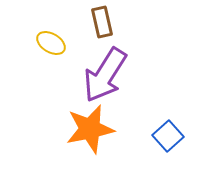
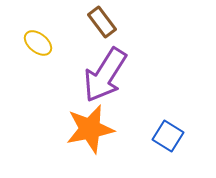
brown rectangle: rotated 24 degrees counterclockwise
yellow ellipse: moved 13 px left; rotated 8 degrees clockwise
blue square: rotated 16 degrees counterclockwise
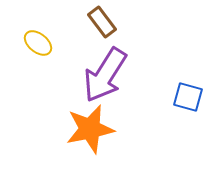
blue square: moved 20 px right, 39 px up; rotated 16 degrees counterclockwise
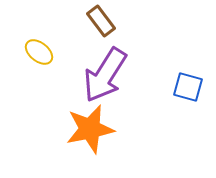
brown rectangle: moved 1 px left, 1 px up
yellow ellipse: moved 1 px right, 9 px down
blue square: moved 10 px up
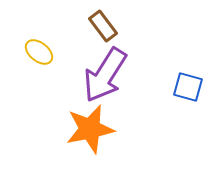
brown rectangle: moved 2 px right, 5 px down
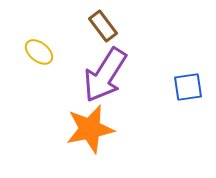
blue square: rotated 24 degrees counterclockwise
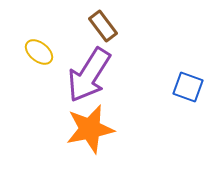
purple arrow: moved 16 px left
blue square: rotated 28 degrees clockwise
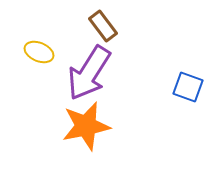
yellow ellipse: rotated 16 degrees counterclockwise
purple arrow: moved 2 px up
orange star: moved 4 px left, 3 px up
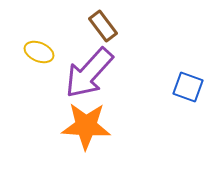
purple arrow: rotated 10 degrees clockwise
orange star: rotated 15 degrees clockwise
